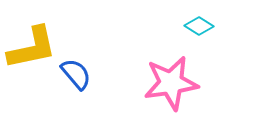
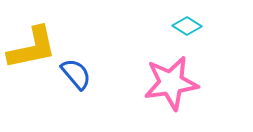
cyan diamond: moved 12 px left
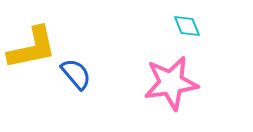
cyan diamond: rotated 36 degrees clockwise
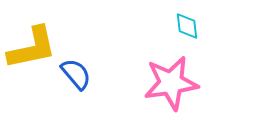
cyan diamond: rotated 16 degrees clockwise
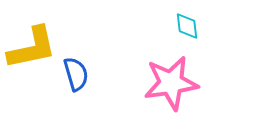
blue semicircle: rotated 24 degrees clockwise
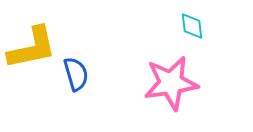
cyan diamond: moved 5 px right
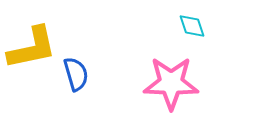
cyan diamond: rotated 12 degrees counterclockwise
pink star: rotated 10 degrees clockwise
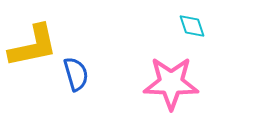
yellow L-shape: moved 1 px right, 2 px up
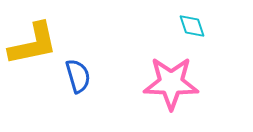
yellow L-shape: moved 2 px up
blue semicircle: moved 2 px right, 2 px down
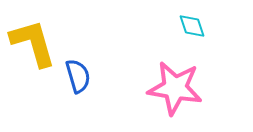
yellow L-shape: moved 1 px up; rotated 94 degrees counterclockwise
pink star: moved 4 px right, 5 px down; rotated 8 degrees clockwise
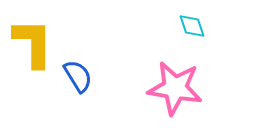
yellow L-shape: rotated 16 degrees clockwise
blue semicircle: rotated 16 degrees counterclockwise
